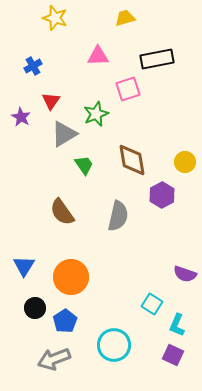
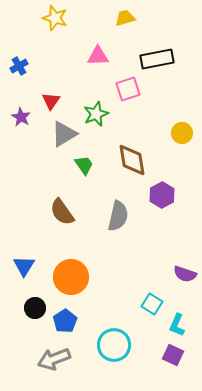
blue cross: moved 14 px left
yellow circle: moved 3 px left, 29 px up
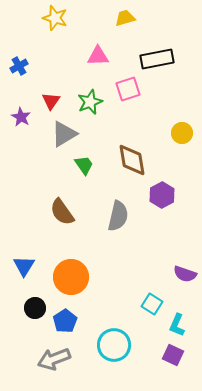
green star: moved 6 px left, 12 px up
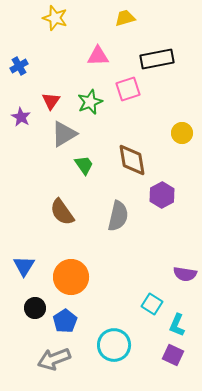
purple semicircle: rotated 10 degrees counterclockwise
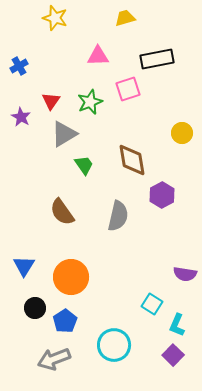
purple square: rotated 20 degrees clockwise
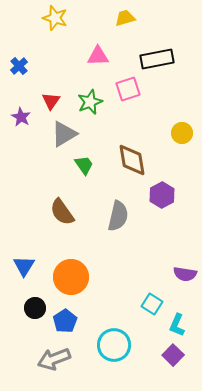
blue cross: rotated 12 degrees counterclockwise
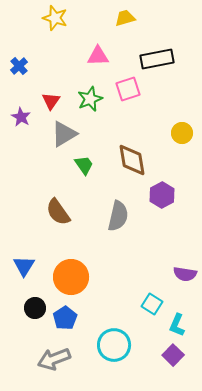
green star: moved 3 px up
brown semicircle: moved 4 px left
blue pentagon: moved 3 px up
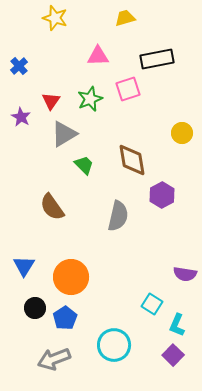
green trapezoid: rotated 10 degrees counterclockwise
brown semicircle: moved 6 px left, 5 px up
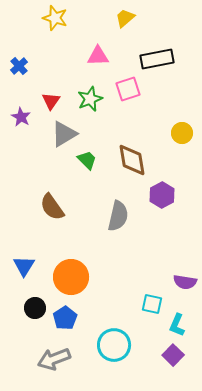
yellow trapezoid: rotated 25 degrees counterclockwise
green trapezoid: moved 3 px right, 5 px up
purple semicircle: moved 8 px down
cyan square: rotated 20 degrees counterclockwise
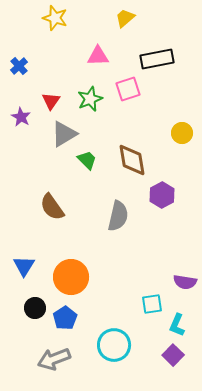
cyan square: rotated 20 degrees counterclockwise
